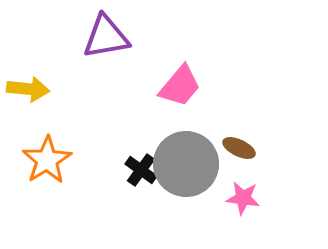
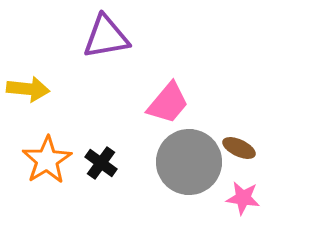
pink trapezoid: moved 12 px left, 17 px down
gray circle: moved 3 px right, 2 px up
black cross: moved 40 px left, 7 px up
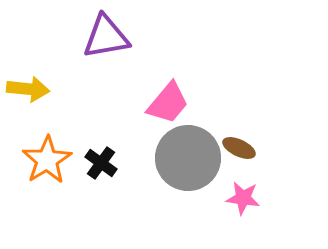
gray circle: moved 1 px left, 4 px up
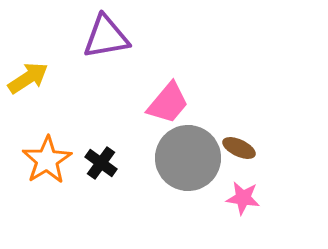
yellow arrow: moved 11 px up; rotated 39 degrees counterclockwise
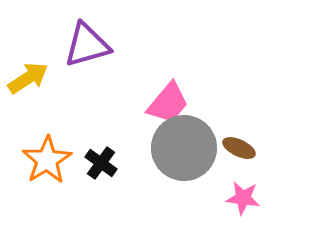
purple triangle: moved 19 px left, 8 px down; rotated 6 degrees counterclockwise
gray circle: moved 4 px left, 10 px up
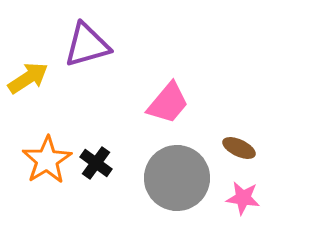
gray circle: moved 7 px left, 30 px down
black cross: moved 5 px left
